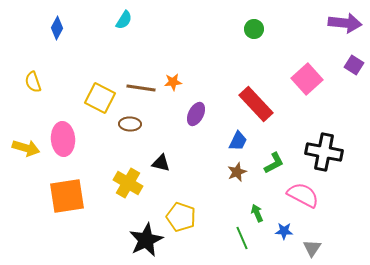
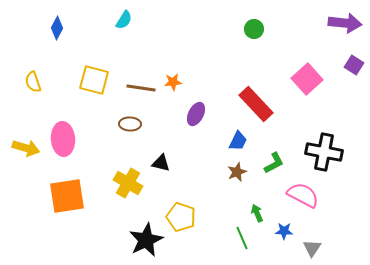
yellow square: moved 6 px left, 18 px up; rotated 12 degrees counterclockwise
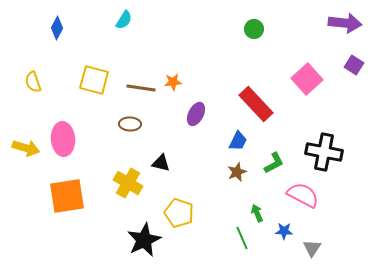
yellow pentagon: moved 2 px left, 4 px up
black star: moved 2 px left
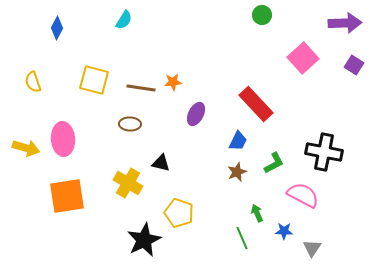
purple arrow: rotated 8 degrees counterclockwise
green circle: moved 8 px right, 14 px up
pink square: moved 4 px left, 21 px up
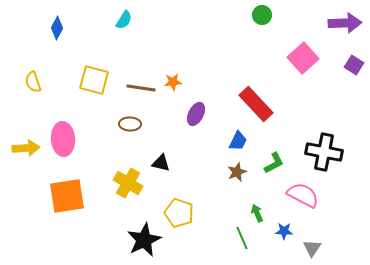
yellow arrow: rotated 20 degrees counterclockwise
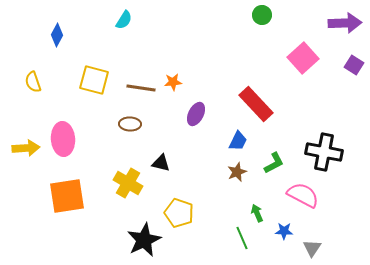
blue diamond: moved 7 px down
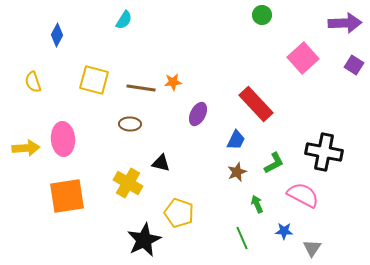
purple ellipse: moved 2 px right
blue trapezoid: moved 2 px left, 1 px up
green arrow: moved 9 px up
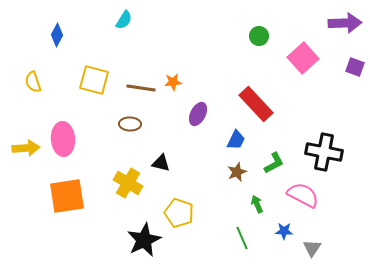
green circle: moved 3 px left, 21 px down
purple square: moved 1 px right, 2 px down; rotated 12 degrees counterclockwise
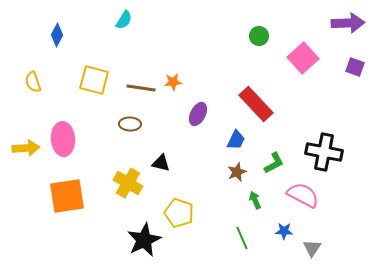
purple arrow: moved 3 px right
green arrow: moved 2 px left, 4 px up
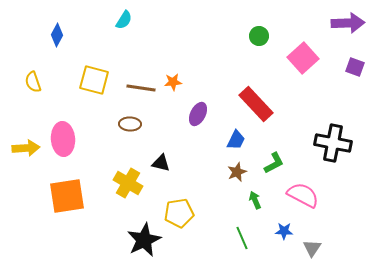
black cross: moved 9 px right, 9 px up
yellow pentagon: rotated 28 degrees counterclockwise
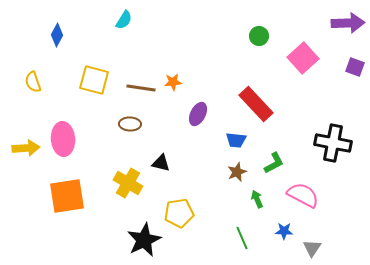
blue trapezoid: rotated 70 degrees clockwise
green arrow: moved 2 px right, 1 px up
